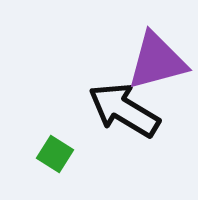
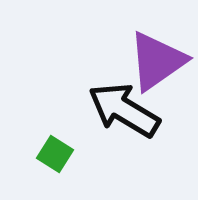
purple triangle: rotated 20 degrees counterclockwise
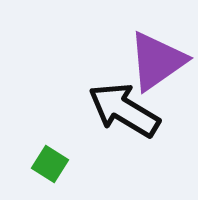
green square: moved 5 px left, 10 px down
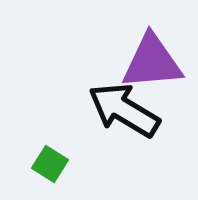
purple triangle: moved 5 px left, 1 px down; rotated 30 degrees clockwise
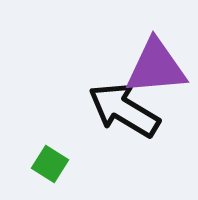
purple triangle: moved 4 px right, 5 px down
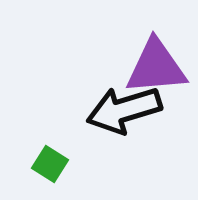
black arrow: rotated 48 degrees counterclockwise
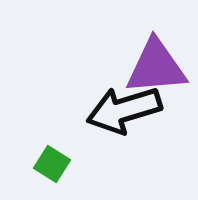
green square: moved 2 px right
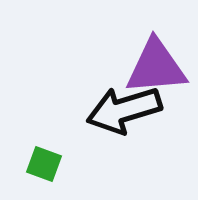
green square: moved 8 px left; rotated 12 degrees counterclockwise
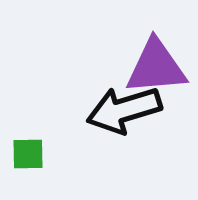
green square: moved 16 px left, 10 px up; rotated 21 degrees counterclockwise
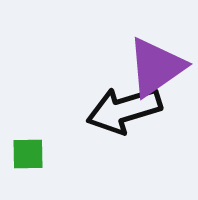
purple triangle: rotated 30 degrees counterclockwise
